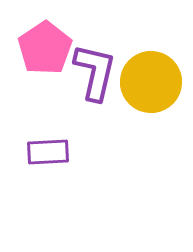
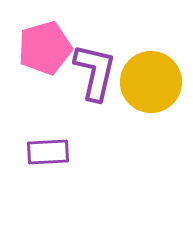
pink pentagon: rotated 18 degrees clockwise
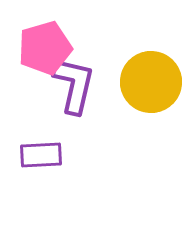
purple L-shape: moved 21 px left, 13 px down
purple rectangle: moved 7 px left, 3 px down
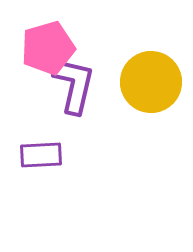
pink pentagon: moved 3 px right
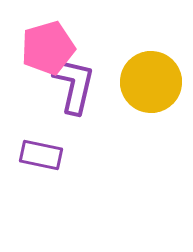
purple rectangle: rotated 15 degrees clockwise
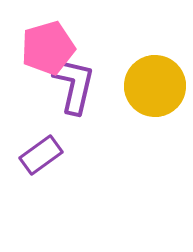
yellow circle: moved 4 px right, 4 px down
purple rectangle: rotated 48 degrees counterclockwise
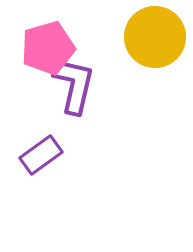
yellow circle: moved 49 px up
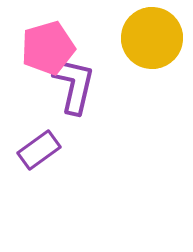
yellow circle: moved 3 px left, 1 px down
purple rectangle: moved 2 px left, 5 px up
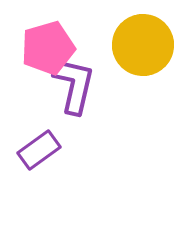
yellow circle: moved 9 px left, 7 px down
